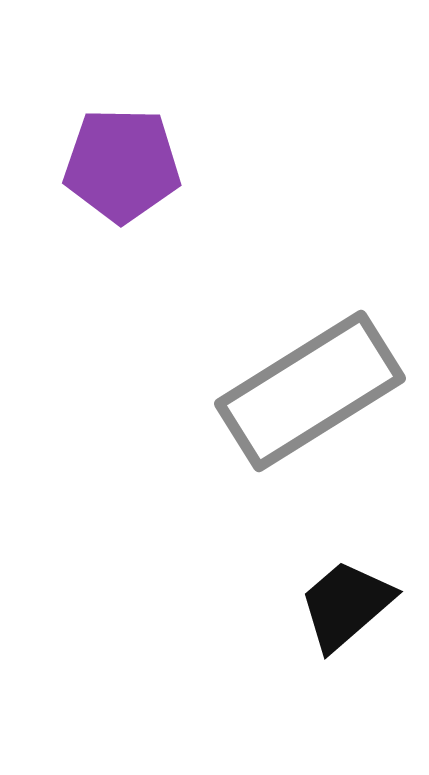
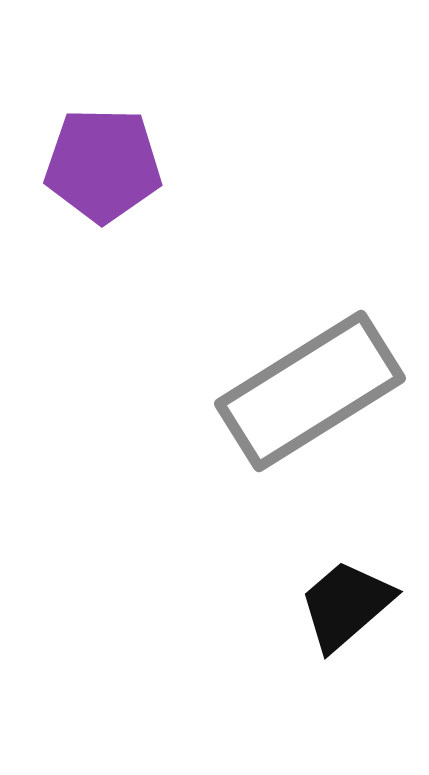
purple pentagon: moved 19 px left
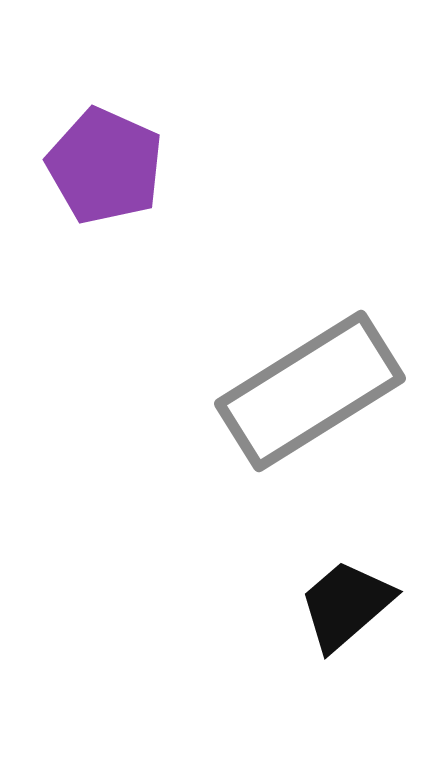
purple pentagon: moved 2 px right, 1 px down; rotated 23 degrees clockwise
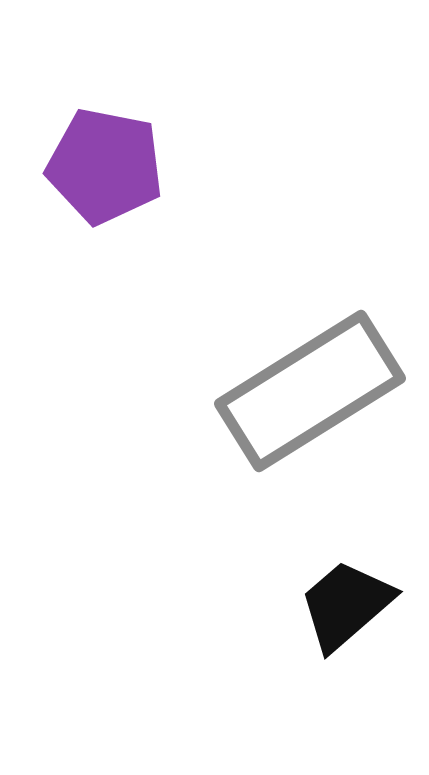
purple pentagon: rotated 13 degrees counterclockwise
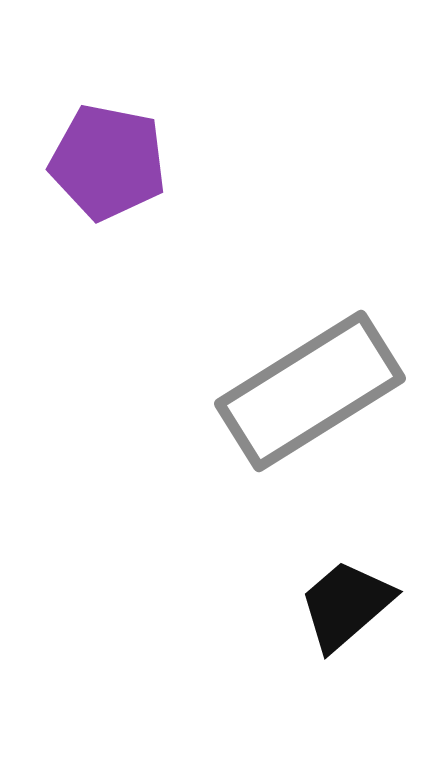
purple pentagon: moved 3 px right, 4 px up
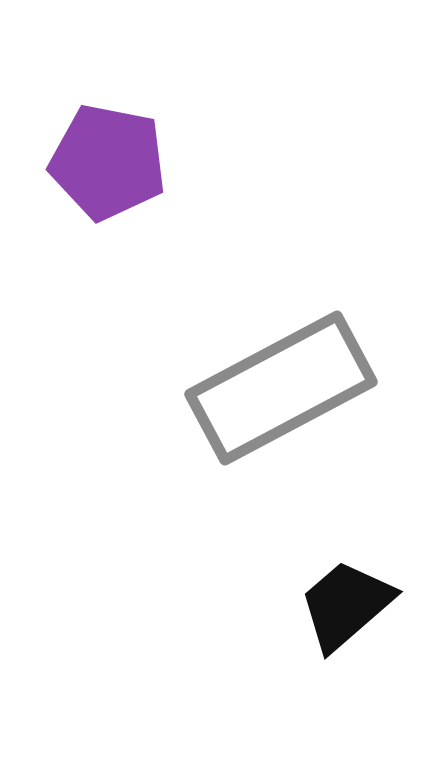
gray rectangle: moved 29 px left, 3 px up; rotated 4 degrees clockwise
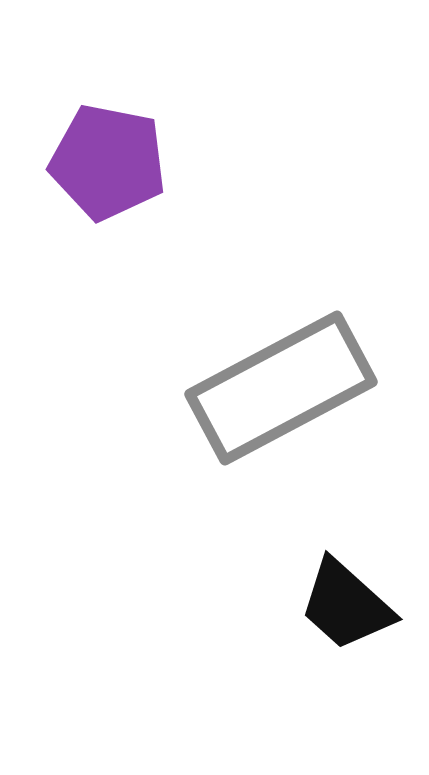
black trapezoid: rotated 97 degrees counterclockwise
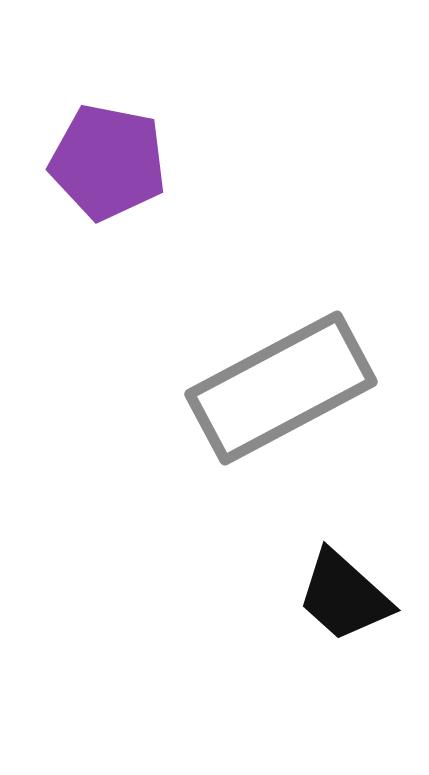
black trapezoid: moved 2 px left, 9 px up
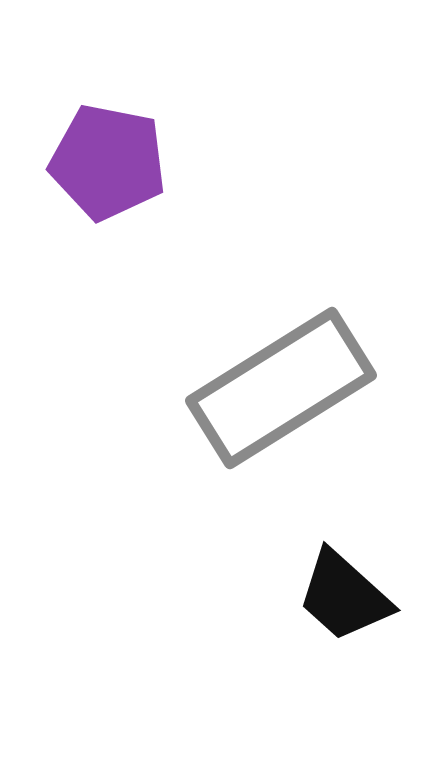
gray rectangle: rotated 4 degrees counterclockwise
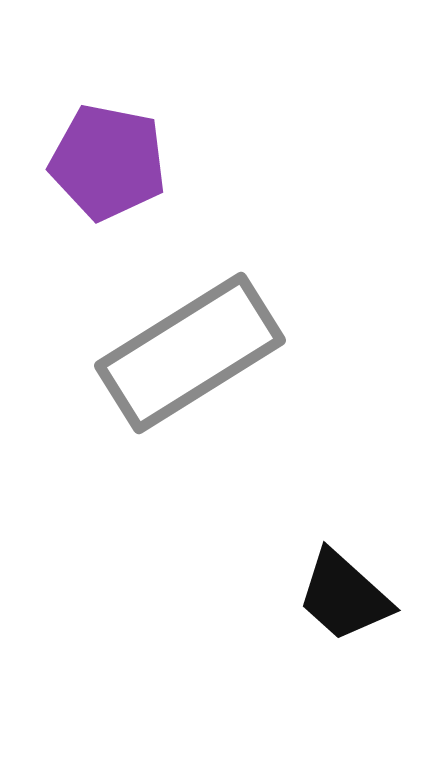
gray rectangle: moved 91 px left, 35 px up
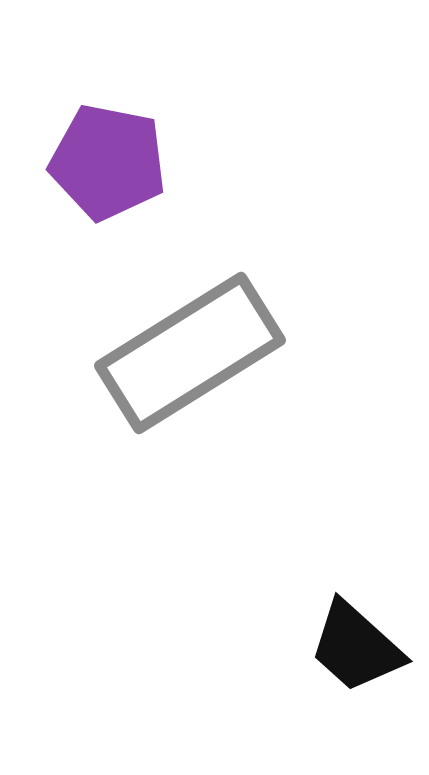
black trapezoid: moved 12 px right, 51 px down
